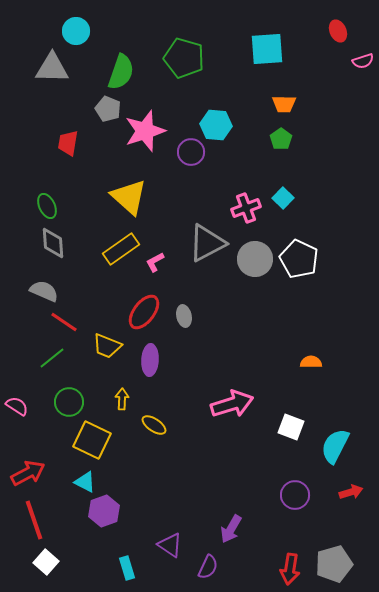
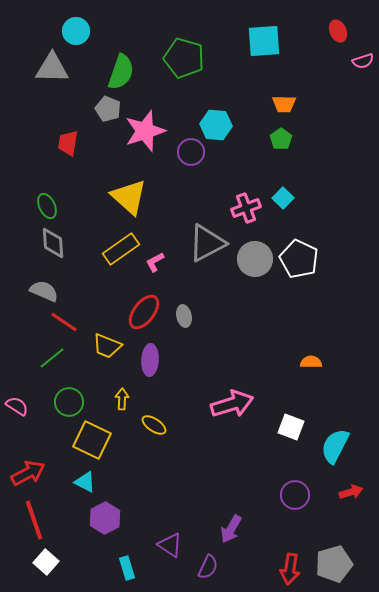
cyan square at (267, 49): moved 3 px left, 8 px up
purple hexagon at (104, 511): moved 1 px right, 7 px down; rotated 8 degrees counterclockwise
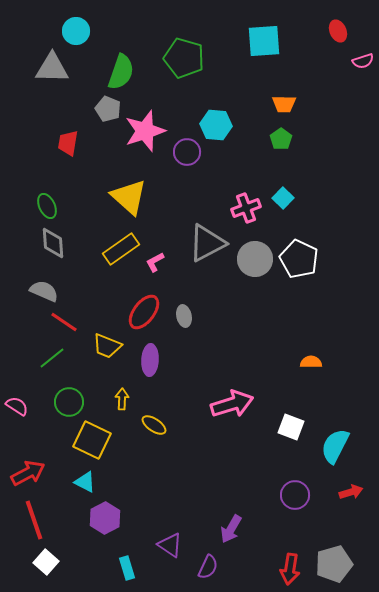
purple circle at (191, 152): moved 4 px left
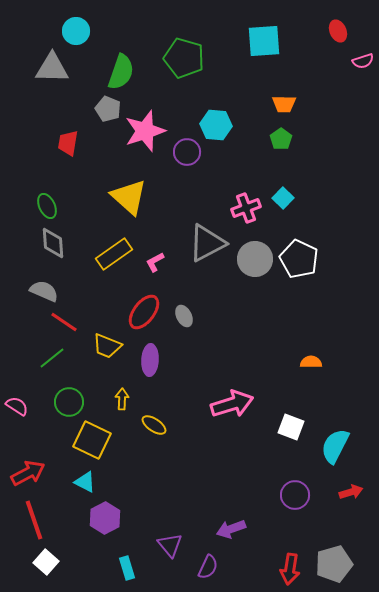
yellow rectangle at (121, 249): moved 7 px left, 5 px down
gray ellipse at (184, 316): rotated 15 degrees counterclockwise
purple arrow at (231, 529): rotated 40 degrees clockwise
purple triangle at (170, 545): rotated 16 degrees clockwise
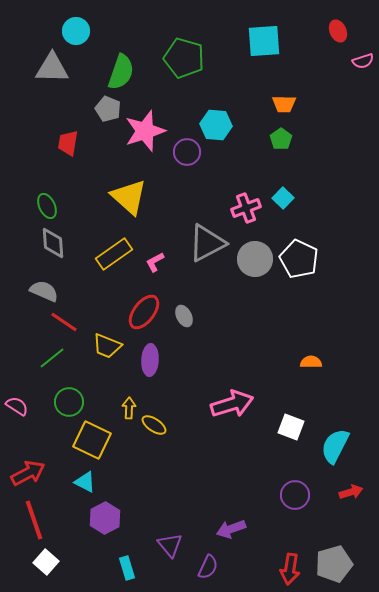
yellow arrow at (122, 399): moved 7 px right, 9 px down
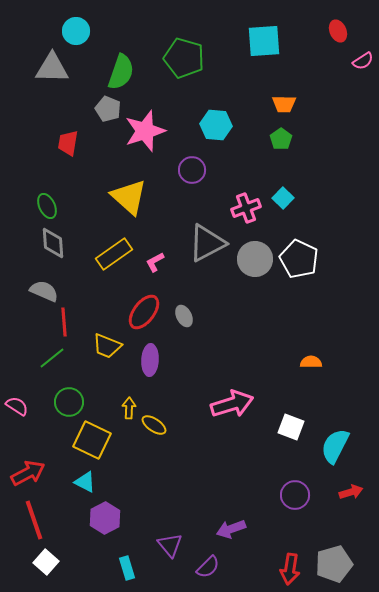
pink semicircle at (363, 61): rotated 15 degrees counterclockwise
purple circle at (187, 152): moved 5 px right, 18 px down
red line at (64, 322): rotated 52 degrees clockwise
purple semicircle at (208, 567): rotated 20 degrees clockwise
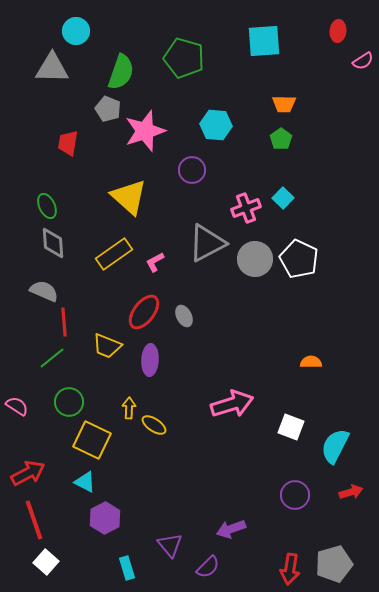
red ellipse at (338, 31): rotated 30 degrees clockwise
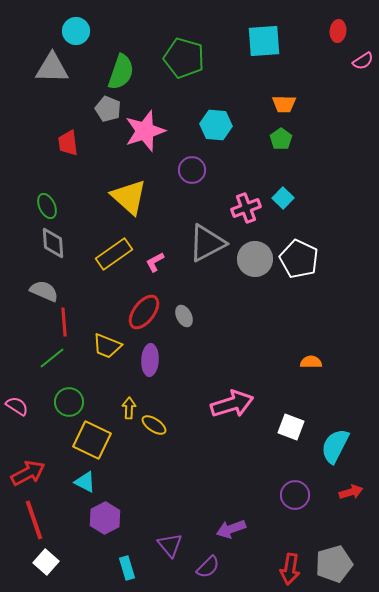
red trapezoid at (68, 143): rotated 16 degrees counterclockwise
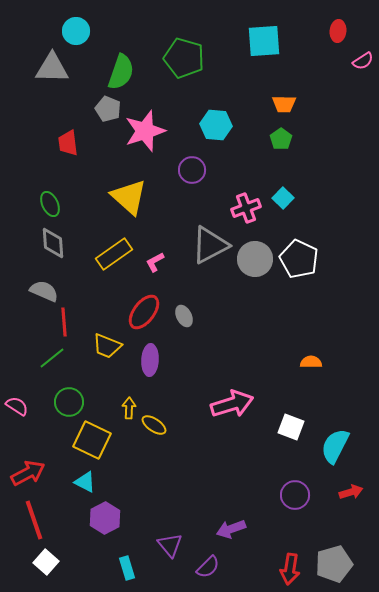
green ellipse at (47, 206): moved 3 px right, 2 px up
gray triangle at (207, 243): moved 3 px right, 2 px down
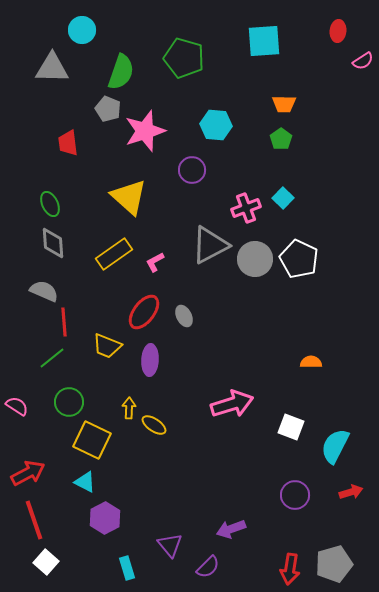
cyan circle at (76, 31): moved 6 px right, 1 px up
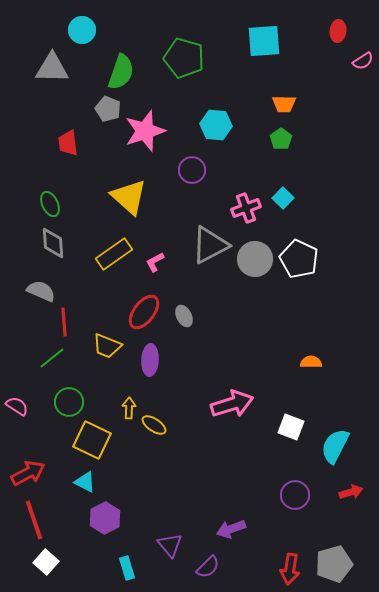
gray semicircle at (44, 291): moved 3 px left
